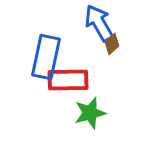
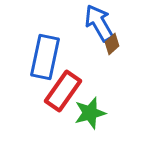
blue rectangle: moved 1 px left
red rectangle: moved 5 px left, 11 px down; rotated 54 degrees counterclockwise
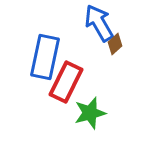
brown diamond: moved 3 px right
red rectangle: moved 3 px right, 9 px up; rotated 9 degrees counterclockwise
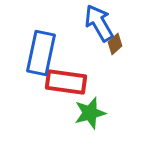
blue rectangle: moved 4 px left, 4 px up
red rectangle: rotated 72 degrees clockwise
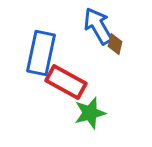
blue arrow: moved 1 px left, 3 px down
brown diamond: rotated 35 degrees counterclockwise
red rectangle: rotated 21 degrees clockwise
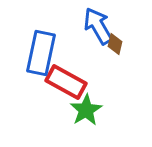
green star: moved 4 px left, 3 px up; rotated 16 degrees counterclockwise
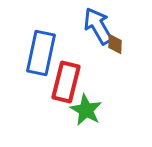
brown diamond: rotated 10 degrees counterclockwise
red rectangle: rotated 75 degrees clockwise
green star: rotated 12 degrees counterclockwise
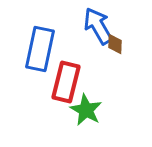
blue rectangle: moved 1 px left, 4 px up
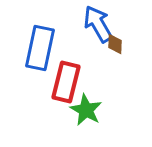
blue arrow: moved 2 px up
blue rectangle: moved 1 px up
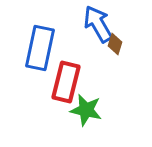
brown diamond: rotated 15 degrees clockwise
green star: rotated 16 degrees counterclockwise
